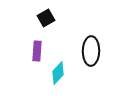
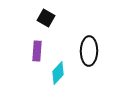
black square: rotated 30 degrees counterclockwise
black ellipse: moved 2 px left
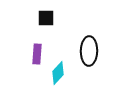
black square: rotated 30 degrees counterclockwise
purple rectangle: moved 3 px down
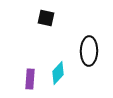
black square: rotated 12 degrees clockwise
purple rectangle: moved 7 px left, 25 px down
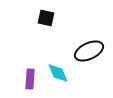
black ellipse: rotated 64 degrees clockwise
cyan diamond: rotated 65 degrees counterclockwise
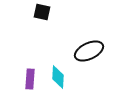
black square: moved 4 px left, 6 px up
cyan diamond: moved 4 px down; rotated 25 degrees clockwise
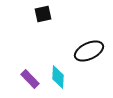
black square: moved 1 px right, 2 px down; rotated 24 degrees counterclockwise
purple rectangle: rotated 48 degrees counterclockwise
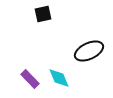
cyan diamond: moved 1 px right, 1 px down; rotated 25 degrees counterclockwise
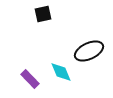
cyan diamond: moved 2 px right, 6 px up
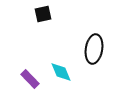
black ellipse: moved 5 px right, 2 px up; rotated 56 degrees counterclockwise
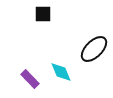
black square: rotated 12 degrees clockwise
black ellipse: rotated 36 degrees clockwise
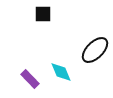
black ellipse: moved 1 px right, 1 px down
